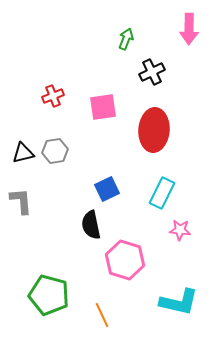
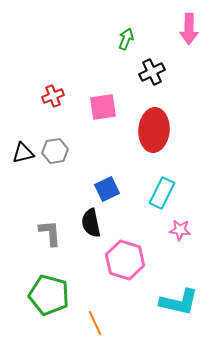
gray L-shape: moved 29 px right, 32 px down
black semicircle: moved 2 px up
orange line: moved 7 px left, 8 px down
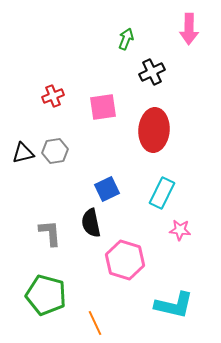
green pentagon: moved 3 px left
cyan L-shape: moved 5 px left, 3 px down
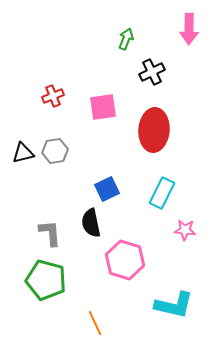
pink star: moved 5 px right
green pentagon: moved 15 px up
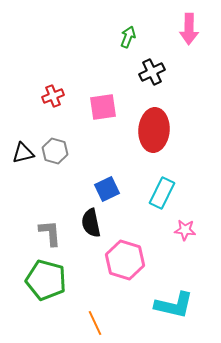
green arrow: moved 2 px right, 2 px up
gray hexagon: rotated 25 degrees clockwise
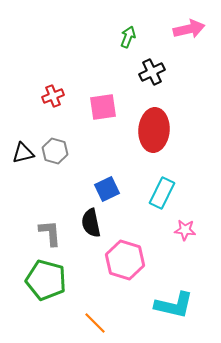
pink arrow: rotated 104 degrees counterclockwise
orange line: rotated 20 degrees counterclockwise
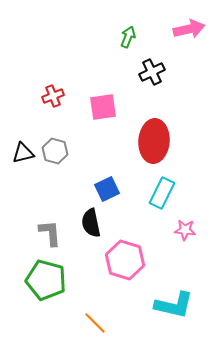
red ellipse: moved 11 px down
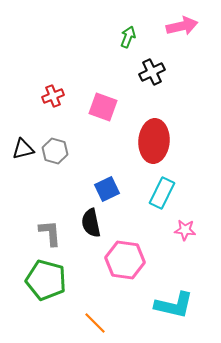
pink arrow: moved 7 px left, 3 px up
pink square: rotated 28 degrees clockwise
black triangle: moved 4 px up
pink hexagon: rotated 9 degrees counterclockwise
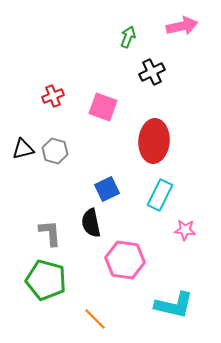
cyan rectangle: moved 2 px left, 2 px down
orange line: moved 4 px up
